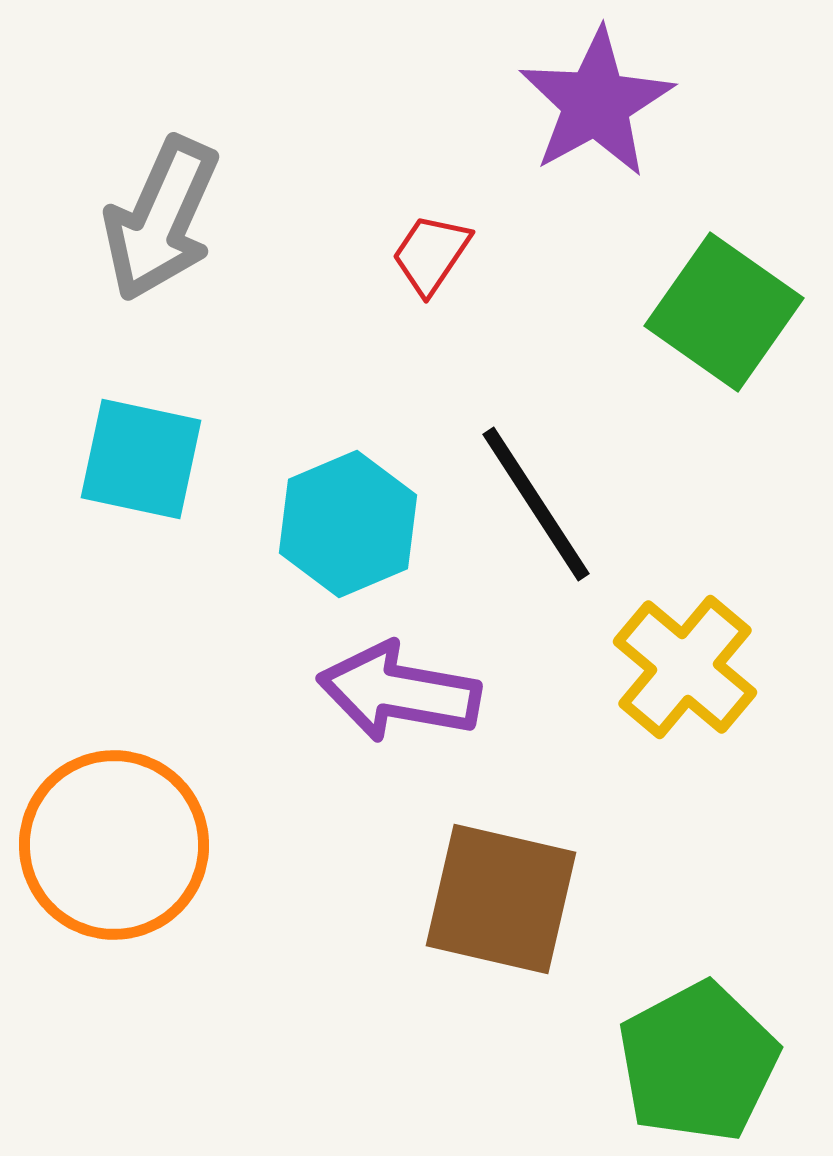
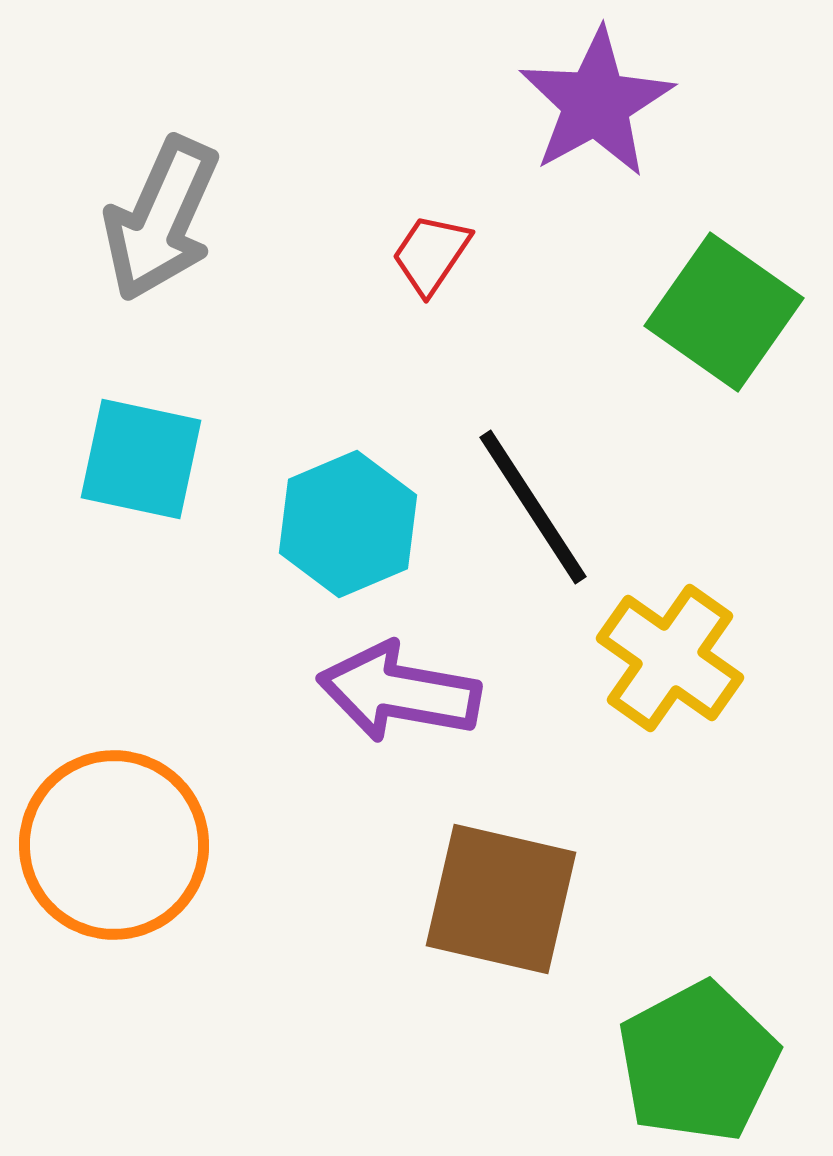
black line: moved 3 px left, 3 px down
yellow cross: moved 15 px left, 9 px up; rotated 5 degrees counterclockwise
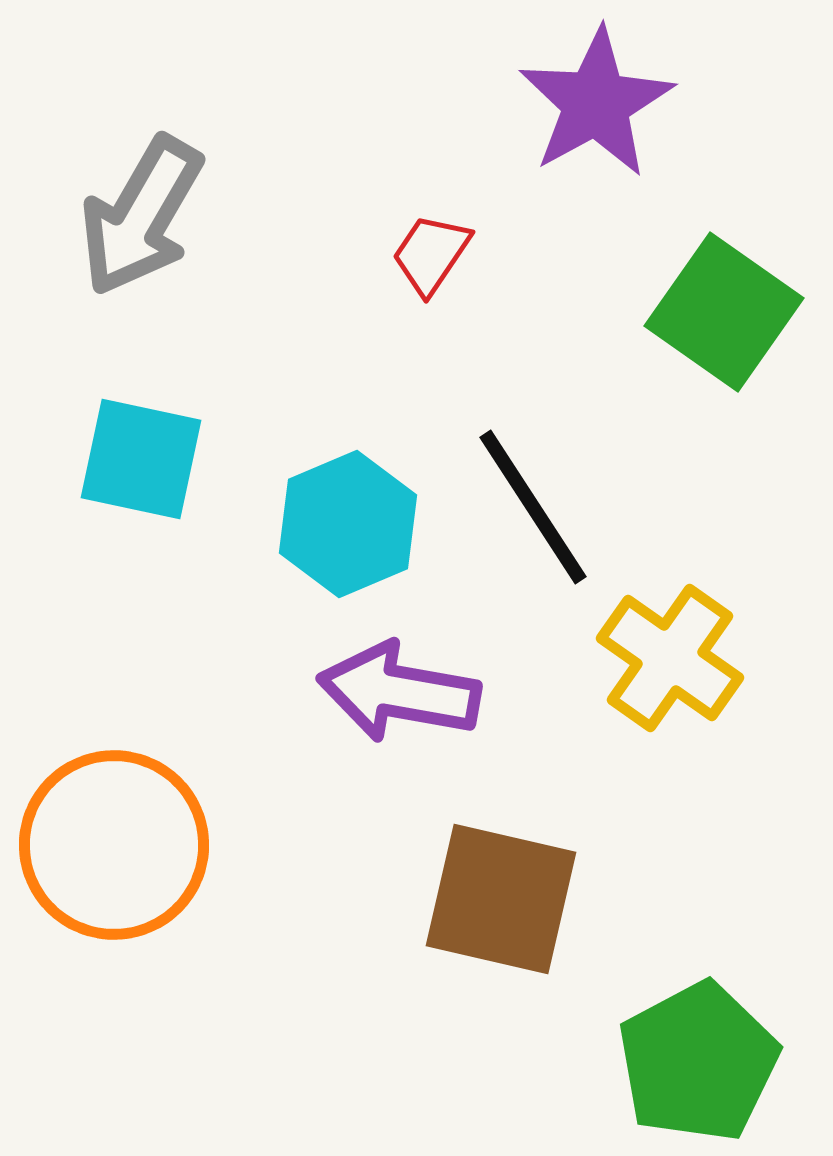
gray arrow: moved 20 px left, 3 px up; rotated 6 degrees clockwise
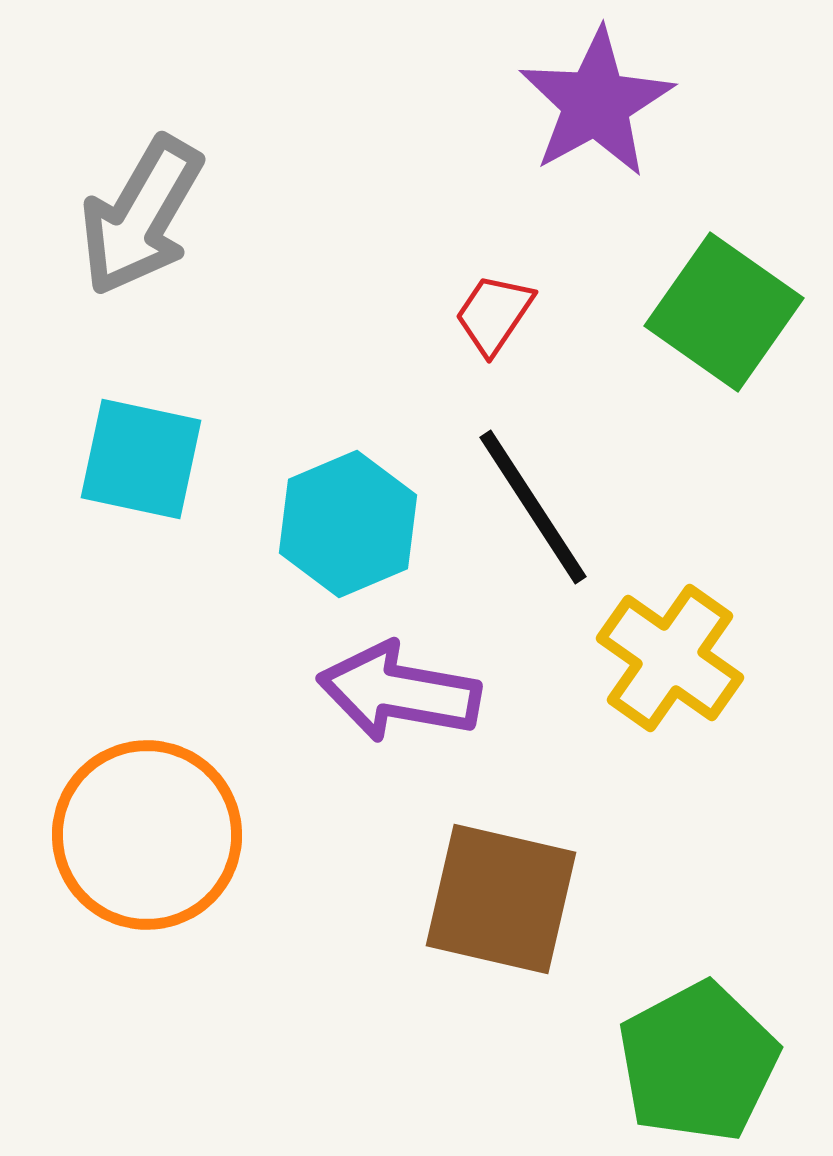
red trapezoid: moved 63 px right, 60 px down
orange circle: moved 33 px right, 10 px up
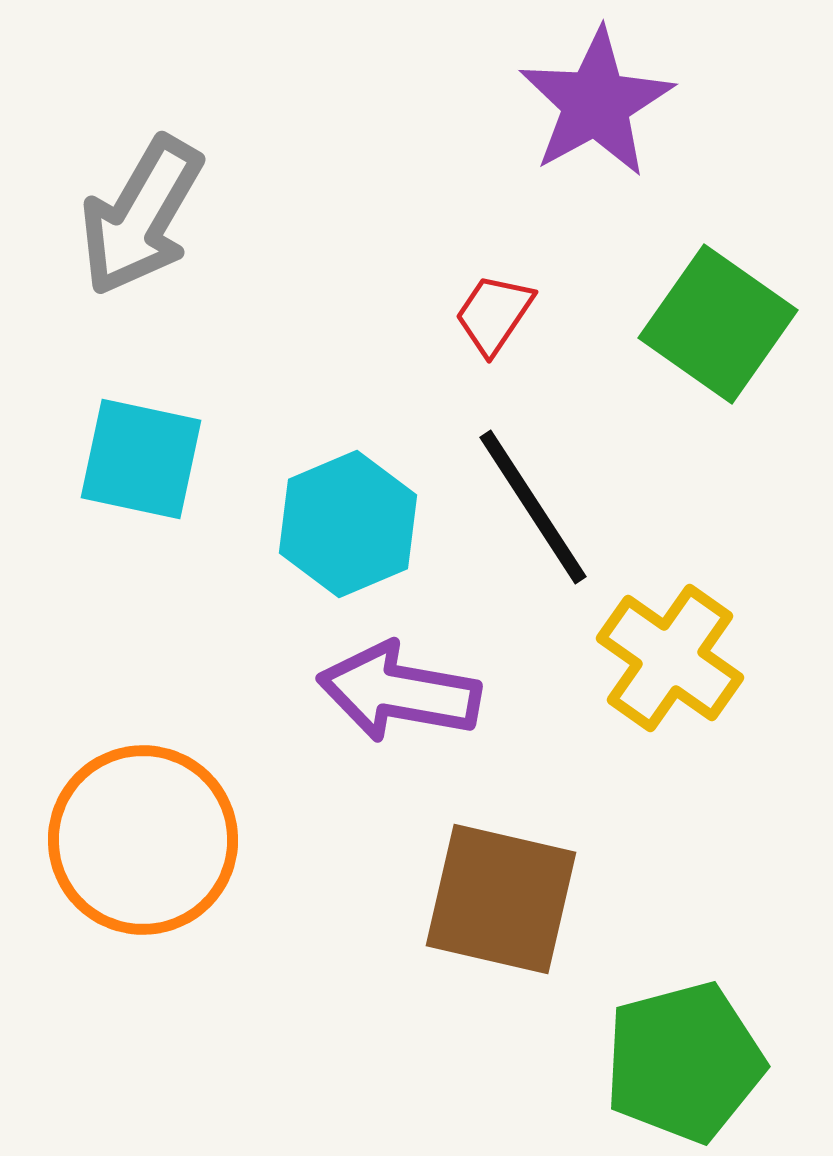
green square: moved 6 px left, 12 px down
orange circle: moved 4 px left, 5 px down
green pentagon: moved 14 px left; rotated 13 degrees clockwise
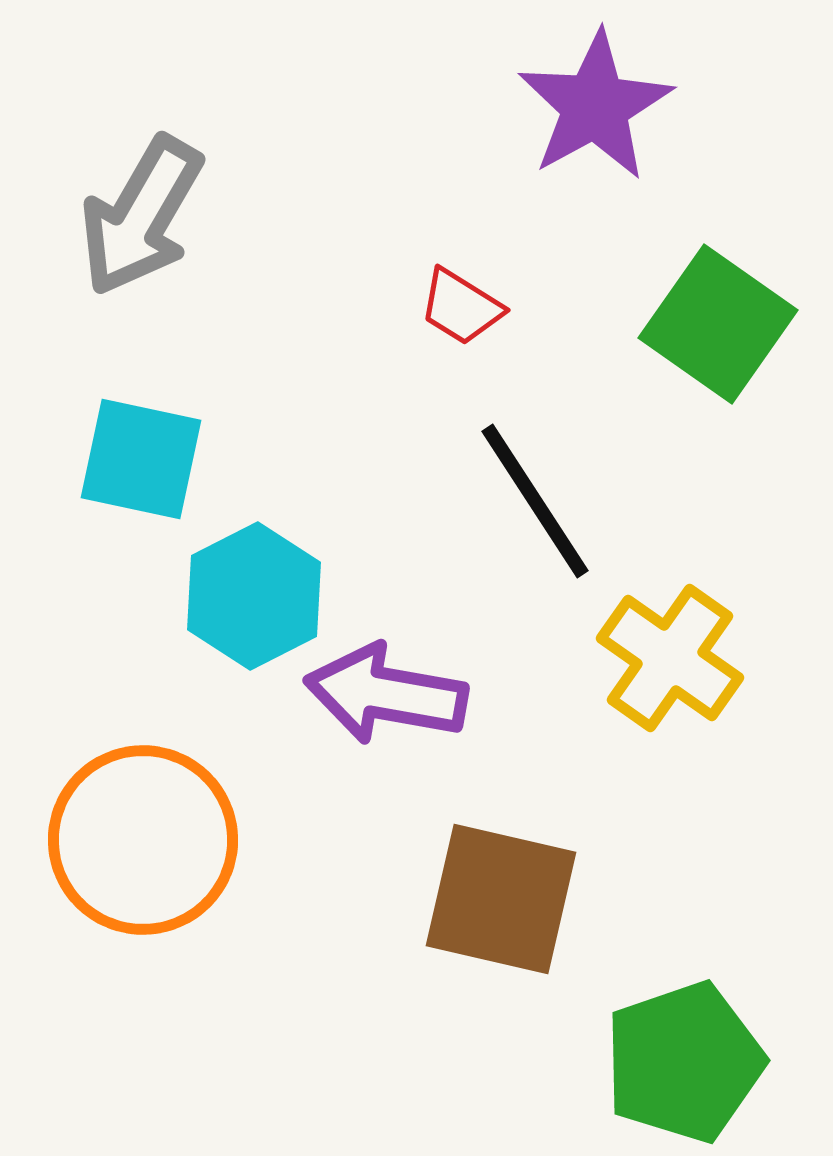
purple star: moved 1 px left, 3 px down
red trapezoid: moved 33 px left, 7 px up; rotated 92 degrees counterclockwise
black line: moved 2 px right, 6 px up
cyan hexagon: moved 94 px left, 72 px down; rotated 4 degrees counterclockwise
purple arrow: moved 13 px left, 2 px down
green pentagon: rotated 4 degrees counterclockwise
